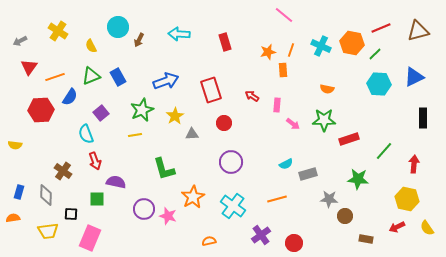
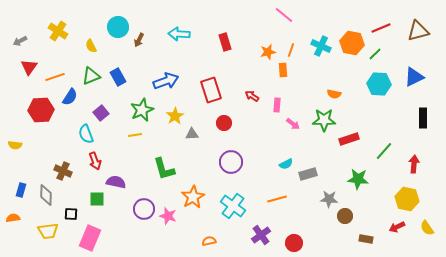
orange semicircle at (327, 89): moved 7 px right, 5 px down
brown cross at (63, 171): rotated 12 degrees counterclockwise
blue rectangle at (19, 192): moved 2 px right, 2 px up
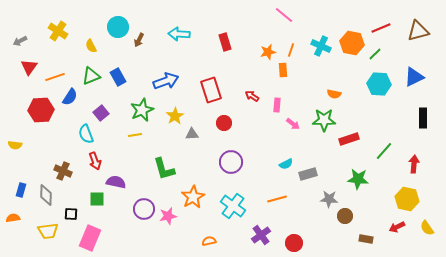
pink star at (168, 216): rotated 30 degrees counterclockwise
